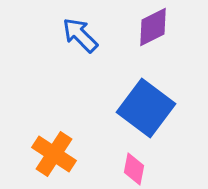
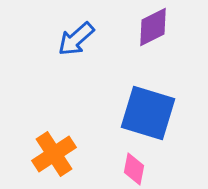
blue arrow: moved 4 px left, 4 px down; rotated 87 degrees counterclockwise
blue square: moved 2 px right, 5 px down; rotated 20 degrees counterclockwise
orange cross: rotated 24 degrees clockwise
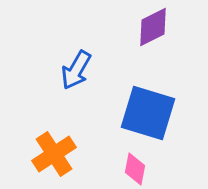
blue arrow: moved 31 px down; rotated 18 degrees counterclockwise
pink diamond: moved 1 px right
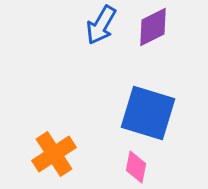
blue arrow: moved 25 px right, 45 px up
pink diamond: moved 1 px right, 2 px up
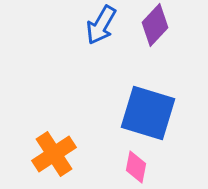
purple diamond: moved 2 px right, 2 px up; rotated 21 degrees counterclockwise
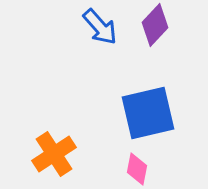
blue arrow: moved 1 px left, 2 px down; rotated 72 degrees counterclockwise
blue square: rotated 30 degrees counterclockwise
pink diamond: moved 1 px right, 2 px down
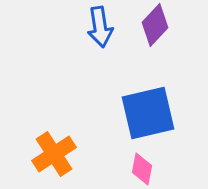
blue arrow: rotated 33 degrees clockwise
pink diamond: moved 5 px right
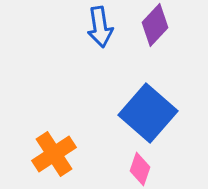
blue square: rotated 36 degrees counterclockwise
pink diamond: moved 2 px left; rotated 8 degrees clockwise
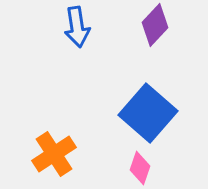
blue arrow: moved 23 px left
pink diamond: moved 1 px up
